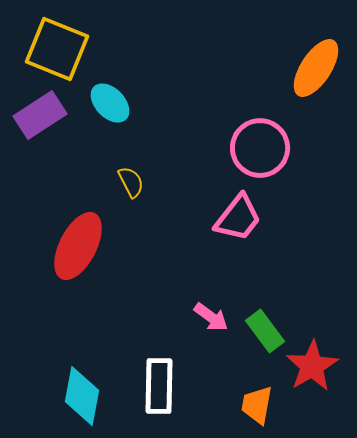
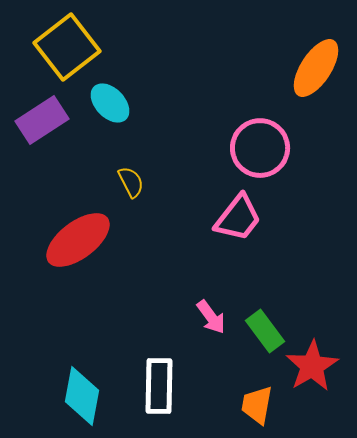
yellow square: moved 10 px right, 2 px up; rotated 30 degrees clockwise
purple rectangle: moved 2 px right, 5 px down
red ellipse: moved 6 px up; rotated 26 degrees clockwise
pink arrow: rotated 18 degrees clockwise
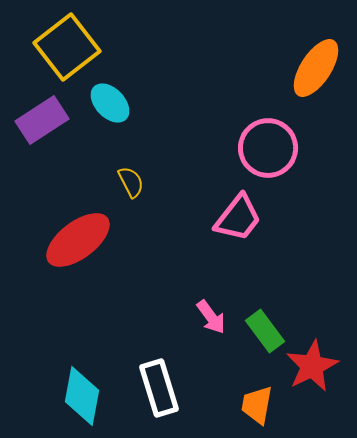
pink circle: moved 8 px right
red star: rotated 4 degrees clockwise
white rectangle: moved 2 px down; rotated 18 degrees counterclockwise
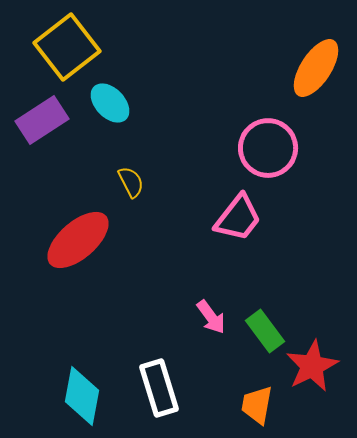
red ellipse: rotated 4 degrees counterclockwise
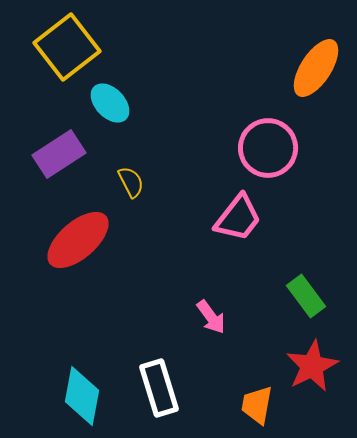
purple rectangle: moved 17 px right, 34 px down
green rectangle: moved 41 px right, 35 px up
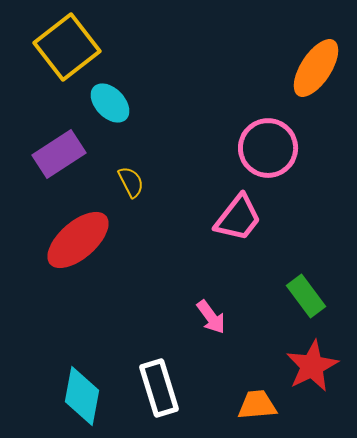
orange trapezoid: rotated 75 degrees clockwise
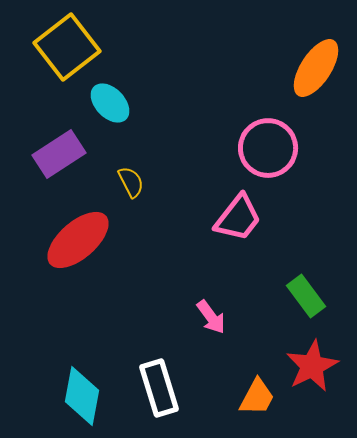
orange trapezoid: moved 8 px up; rotated 123 degrees clockwise
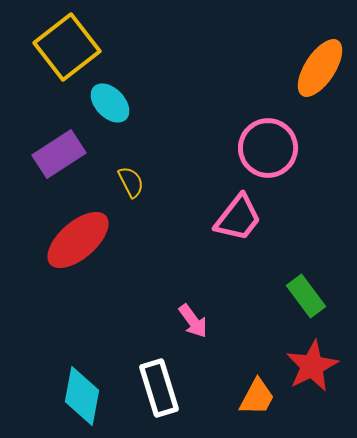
orange ellipse: moved 4 px right
pink arrow: moved 18 px left, 4 px down
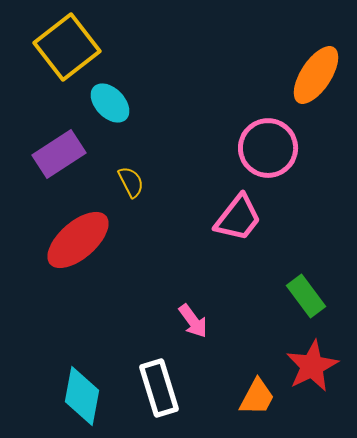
orange ellipse: moved 4 px left, 7 px down
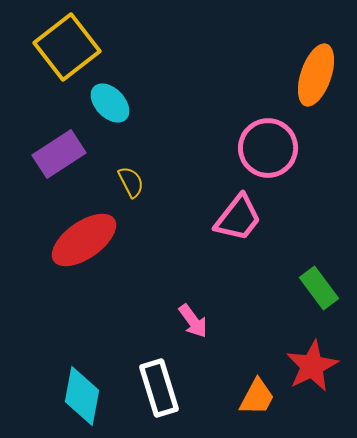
orange ellipse: rotated 14 degrees counterclockwise
red ellipse: moved 6 px right; rotated 6 degrees clockwise
green rectangle: moved 13 px right, 8 px up
